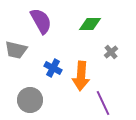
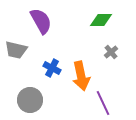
green diamond: moved 11 px right, 4 px up
blue cross: moved 1 px left
orange arrow: rotated 16 degrees counterclockwise
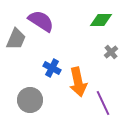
purple semicircle: rotated 28 degrees counterclockwise
gray trapezoid: moved 11 px up; rotated 80 degrees counterclockwise
orange arrow: moved 3 px left, 6 px down
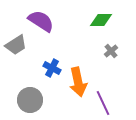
gray trapezoid: moved 6 px down; rotated 35 degrees clockwise
gray cross: moved 1 px up
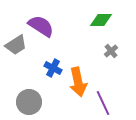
purple semicircle: moved 5 px down
blue cross: moved 1 px right
gray circle: moved 1 px left, 2 px down
